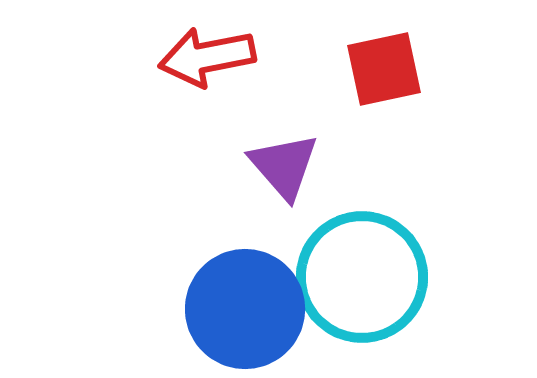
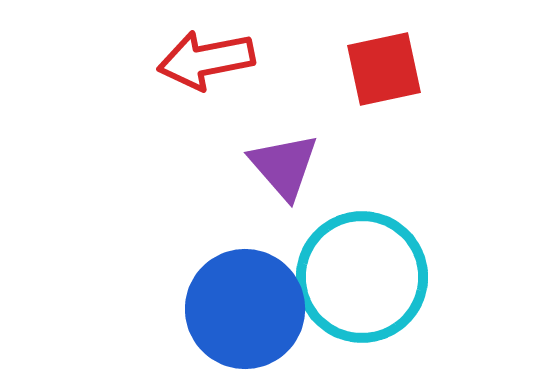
red arrow: moved 1 px left, 3 px down
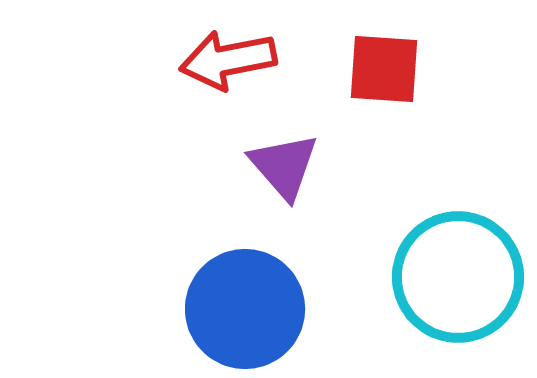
red arrow: moved 22 px right
red square: rotated 16 degrees clockwise
cyan circle: moved 96 px right
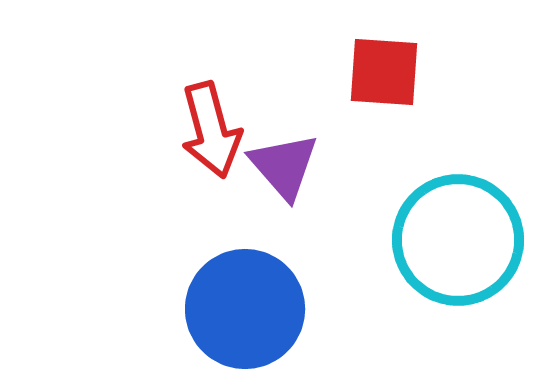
red arrow: moved 17 px left, 70 px down; rotated 94 degrees counterclockwise
red square: moved 3 px down
cyan circle: moved 37 px up
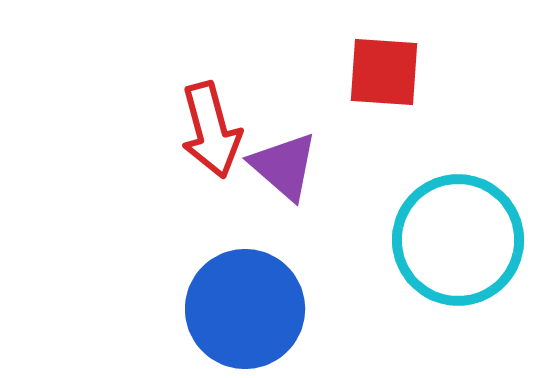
purple triangle: rotated 8 degrees counterclockwise
